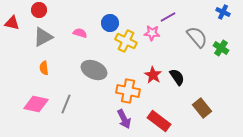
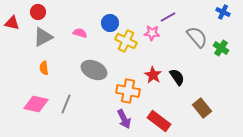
red circle: moved 1 px left, 2 px down
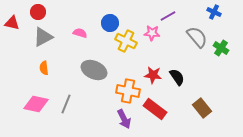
blue cross: moved 9 px left
purple line: moved 1 px up
red star: rotated 24 degrees counterclockwise
red rectangle: moved 4 px left, 12 px up
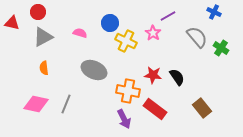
pink star: moved 1 px right; rotated 28 degrees clockwise
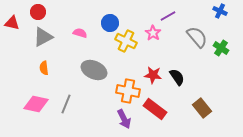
blue cross: moved 6 px right, 1 px up
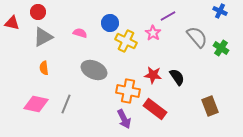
brown rectangle: moved 8 px right, 2 px up; rotated 18 degrees clockwise
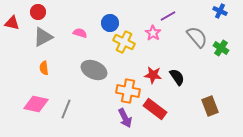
yellow cross: moved 2 px left, 1 px down
gray line: moved 5 px down
purple arrow: moved 1 px right, 1 px up
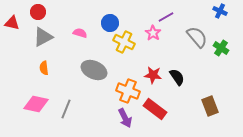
purple line: moved 2 px left, 1 px down
orange cross: rotated 10 degrees clockwise
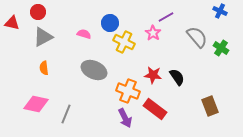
pink semicircle: moved 4 px right, 1 px down
gray line: moved 5 px down
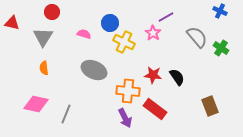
red circle: moved 14 px right
gray triangle: rotated 30 degrees counterclockwise
orange cross: rotated 15 degrees counterclockwise
